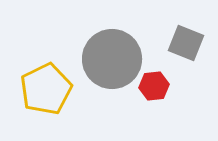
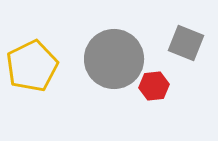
gray circle: moved 2 px right
yellow pentagon: moved 14 px left, 23 px up
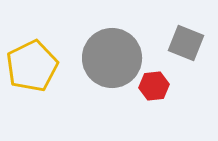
gray circle: moved 2 px left, 1 px up
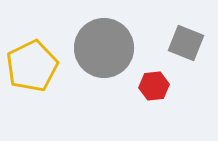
gray circle: moved 8 px left, 10 px up
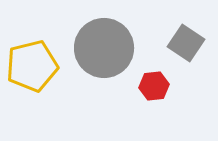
gray square: rotated 12 degrees clockwise
yellow pentagon: rotated 12 degrees clockwise
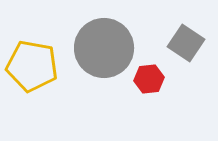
yellow pentagon: rotated 24 degrees clockwise
red hexagon: moved 5 px left, 7 px up
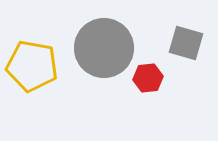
gray square: rotated 18 degrees counterclockwise
red hexagon: moved 1 px left, 1 px up
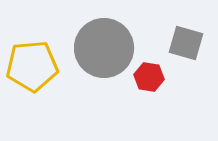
yellow pentagon: rotated 15 degrees counterclockwise
red hexagon: moved 1 px right, 1 px up; rotated 16 degrees clockwise
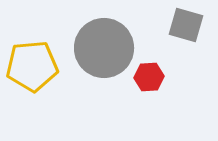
gray square: moved 18 px up
red hexagon: rotated 12 degrees counterclockwise
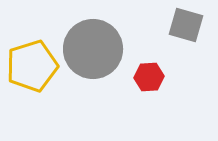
gray circle: moved 11 px left, 1 px down
yellow pentagon: rotated 12 degrees counterclockwise
